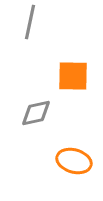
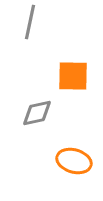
gray diamond: moved 1 px right
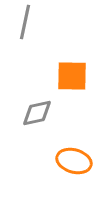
gray line: moved 5 px left
orange square: moved 1 px left
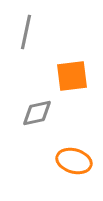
gray line: moved 1 px right, 10 px down
orange square: rotated 8 degrees counterclockwise
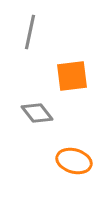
gray line: moved 4 px right
gray diamond: rotated 64 degrees clockwise
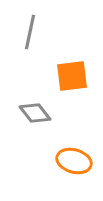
gray diamond: moved 2 px left
